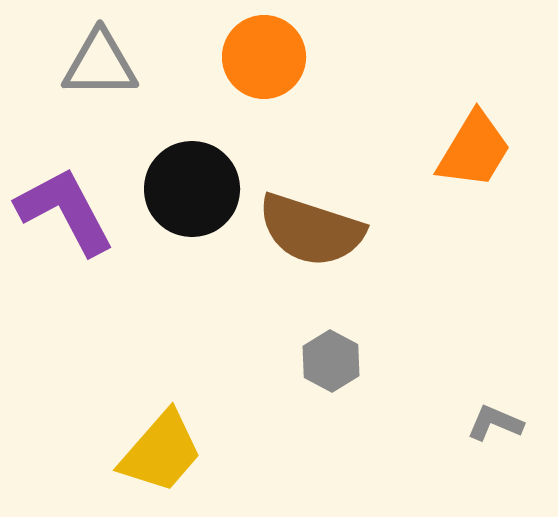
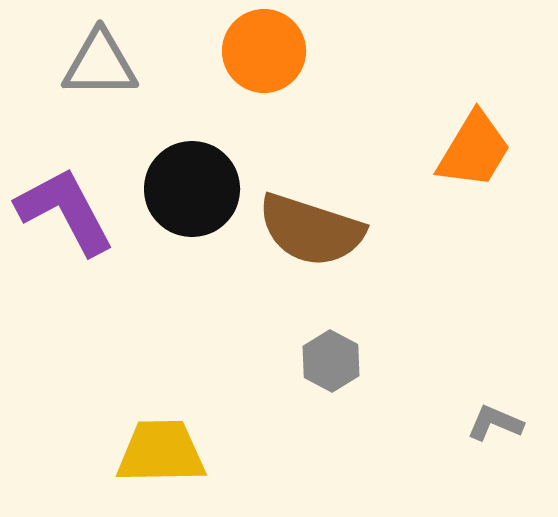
orange circle: moved 6 px up
yellow trapezoid: rotated 132 degrees counterclockwise
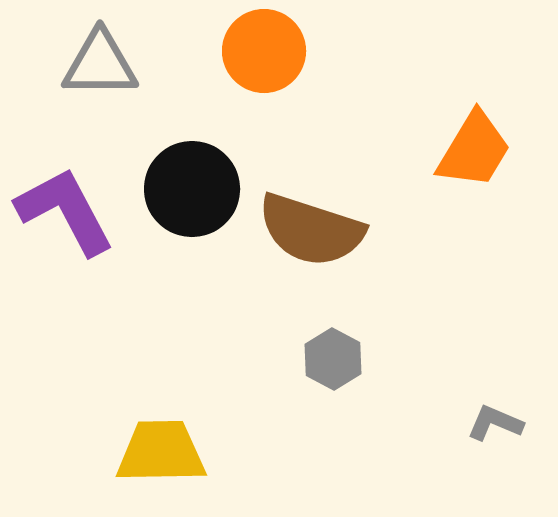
gray hexagon: moved 2 px right, 2 px up
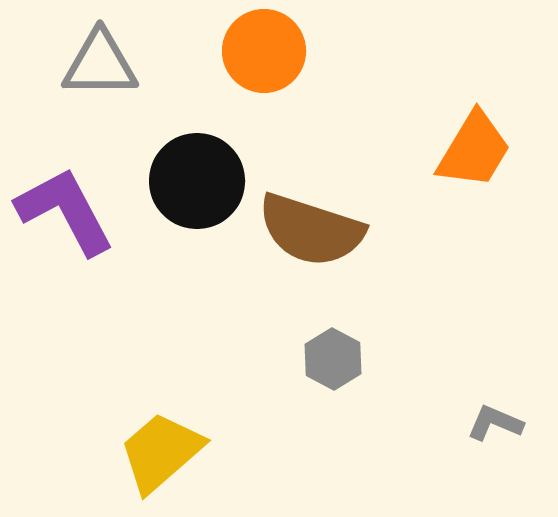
black circle: moved 5 px right, 8 px up
yellow trapezoid: rotated 40 degrees counterclockwise
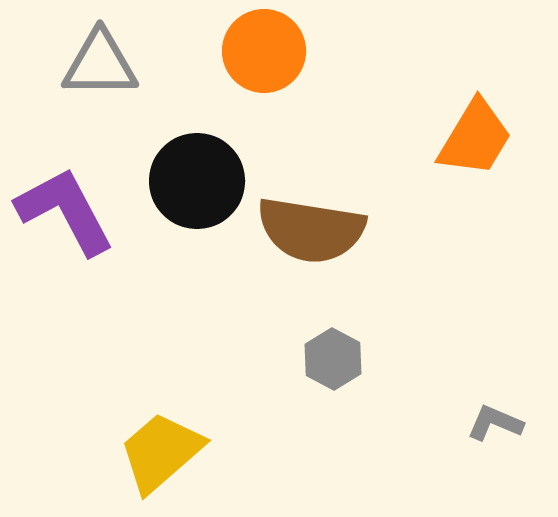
orange trapezoid: moved 1 px right, 12 px up
brown semicircle: rotated 9 degrees counterclockwise
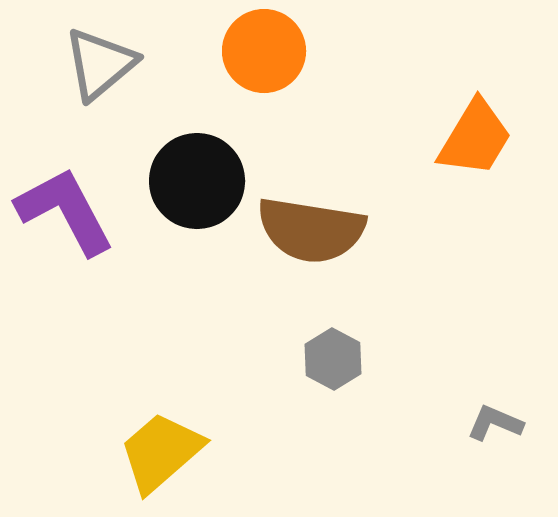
gray triangle: rotated 40 degrees counterclockwise
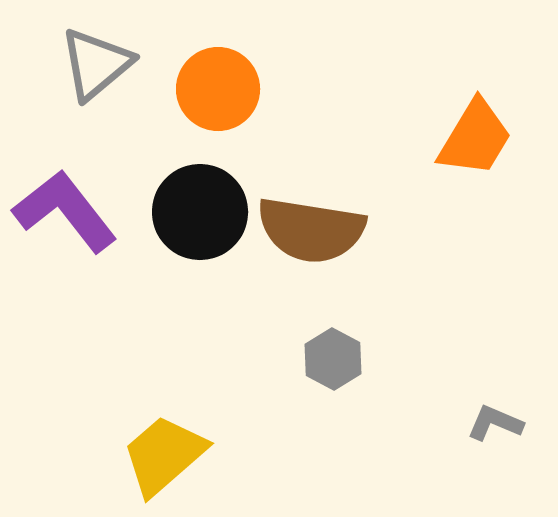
orange circle: moved 46 px left, 38 px down
gray triangle: moved 4 px left
black circle: moved 3 px right, 31 px down
purple L-shape: rotated 10 degrees counterclockwise
yellow trapezoid: moved 3 px right, 3 px down
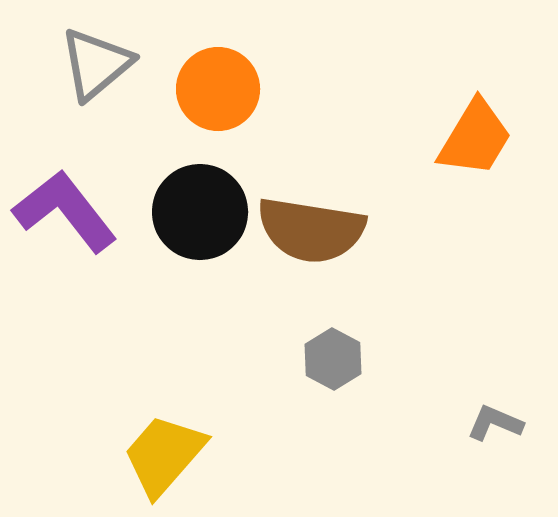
yellow trapezoid: rotated 8 degrees counterclockwise
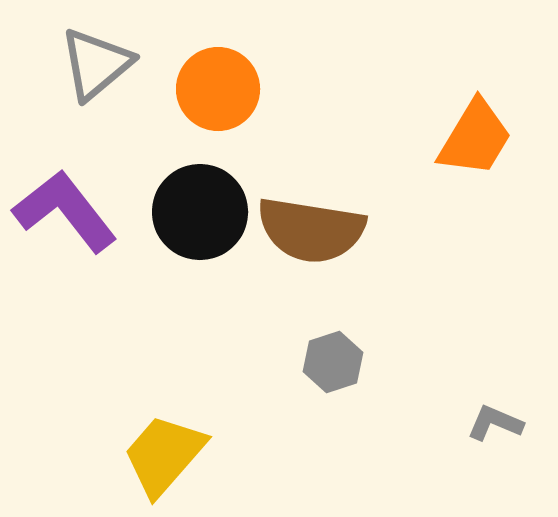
gray hexagon: moved 3 px down; rotated 14 degrees clockwise
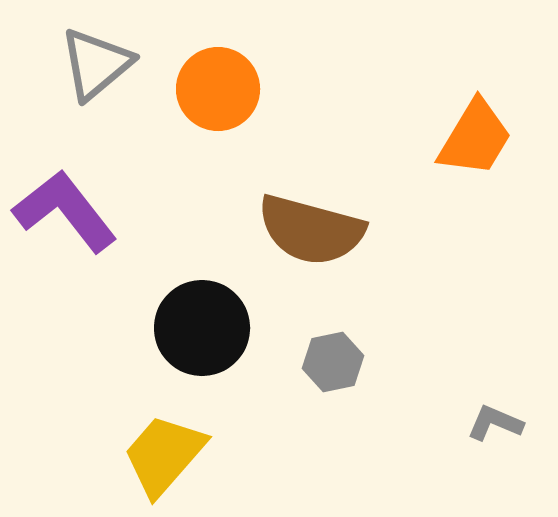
black circle: moved 2 px right, 116 px down
brown semicircle: rotated 6 degrees clockwise
gray hexagon: rotated 6 degrees clockwise
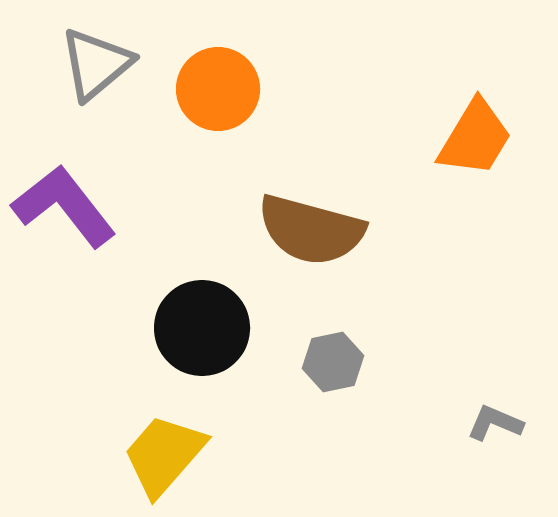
purple L-shape: moved 1 px left, 5 px up
